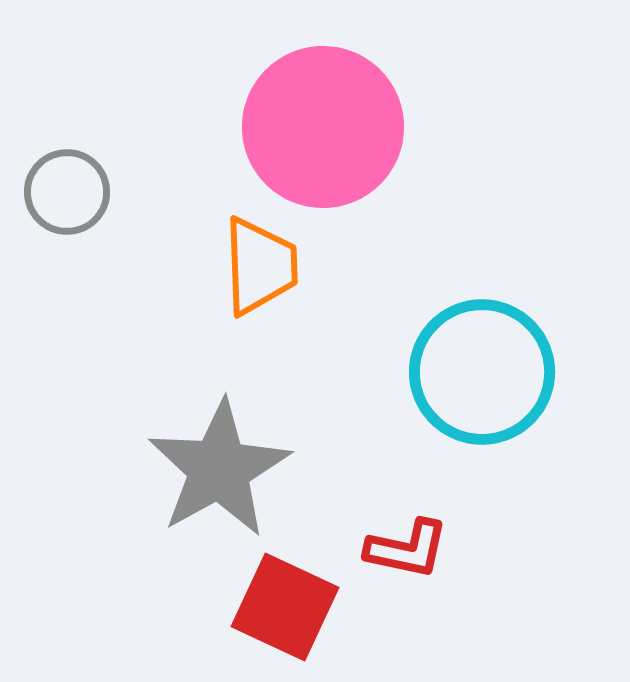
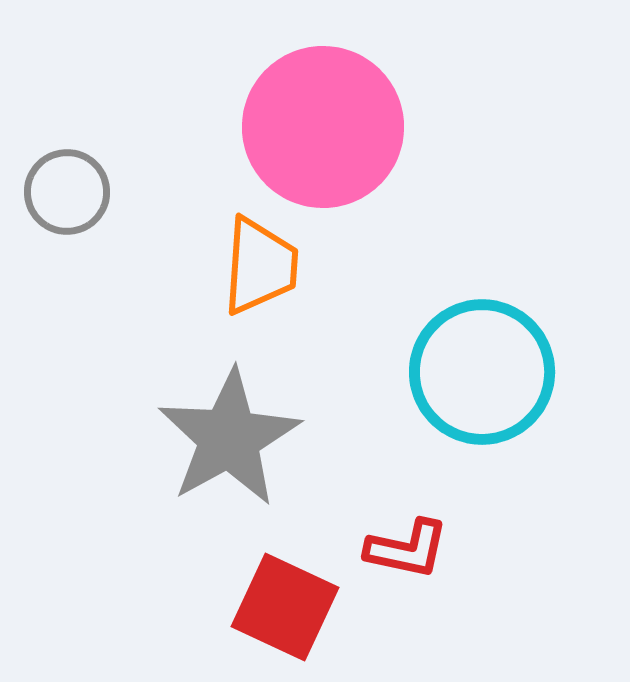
orange trapezoid: rotated 6 degrees clockwise
gray star: moved 10 px right, 31 px up
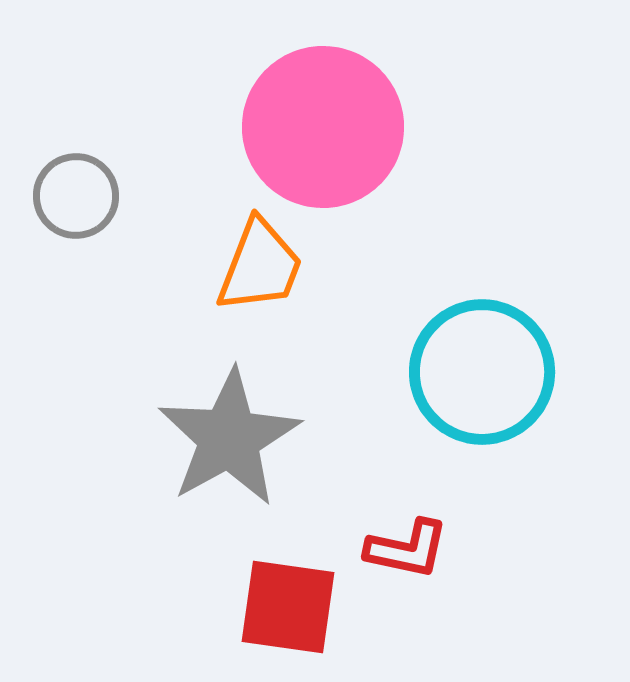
gray circle: moved 9 px right, 4 px down
orange trapezoid: rotated 17 degrees clockwise
red square: moved 3 px right; rotated 17 degrees counterclockwise
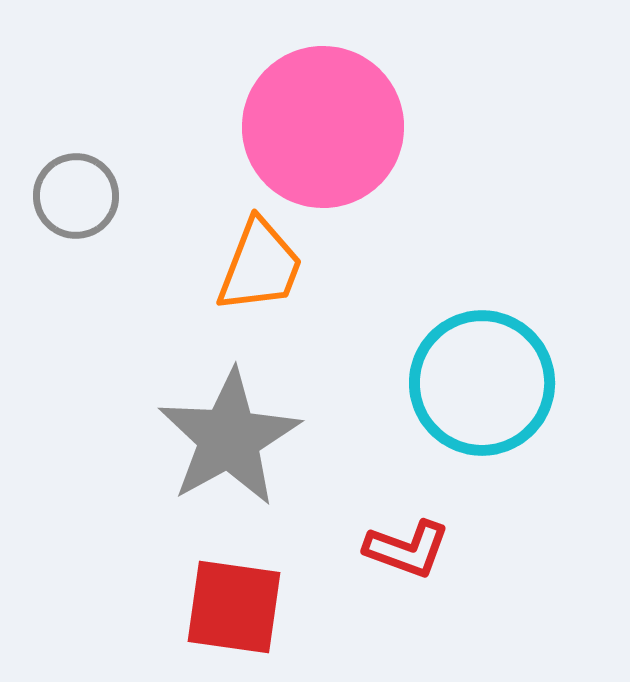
cyan circle: moved 11 px down
red L-shape: rotated 8 degrees clockwise
red square: moved 54 px left
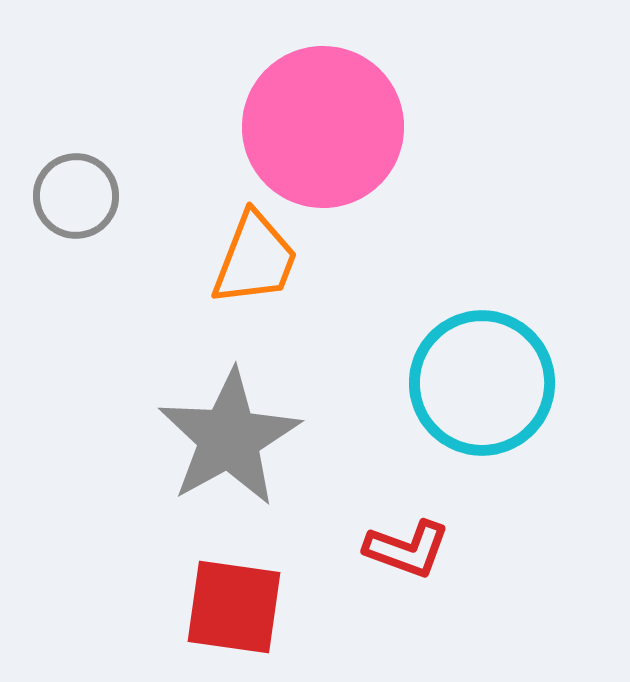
orange trapezoid: moved 5 px left, 7 px up
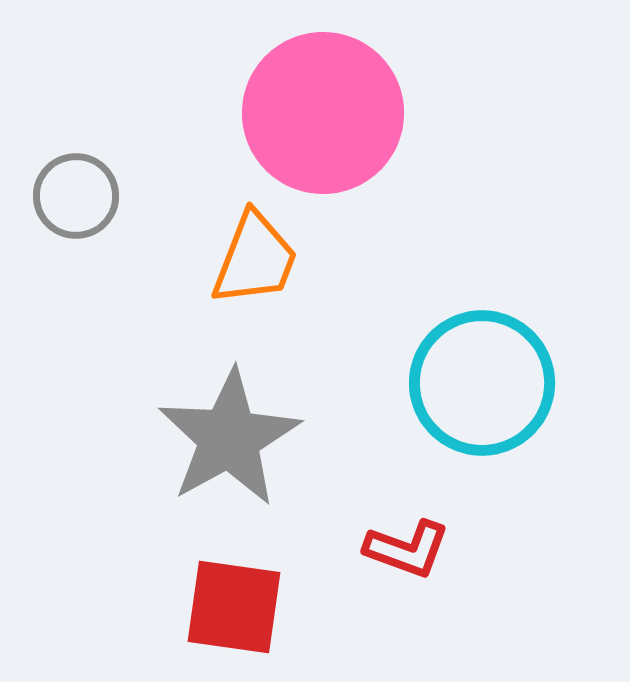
pink circle: moved 14 px up
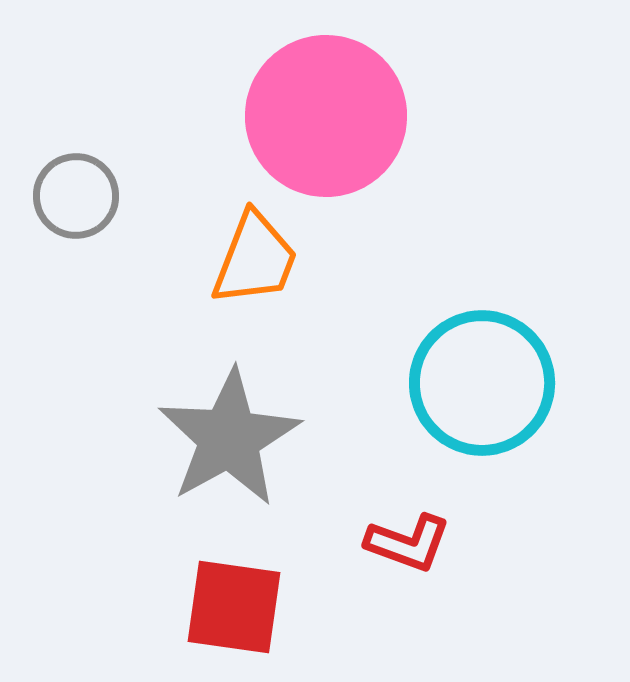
pink circle: moved 3 px right, 3 px down
red L-shape: moved 1 px right, 6 px up
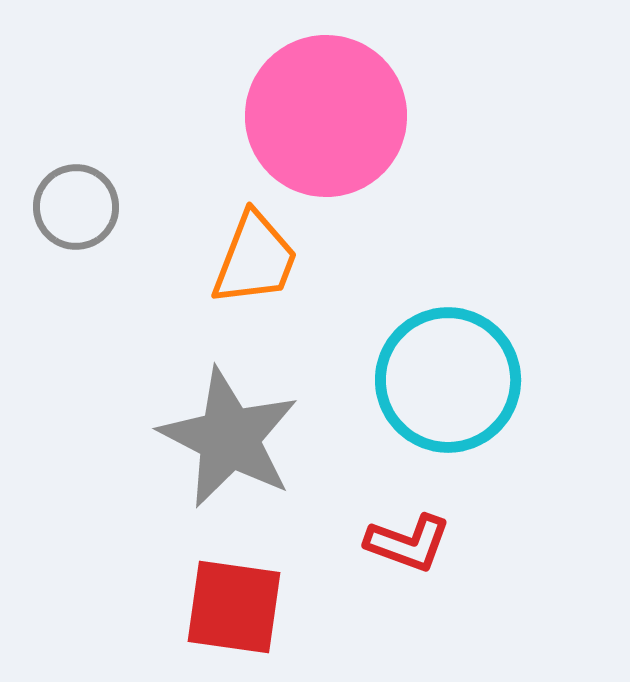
gray circle: moved 11 px down
cyan circle: moved 34 px left, 3 px up
gray star: rotated 16 degrees counterclockwise
